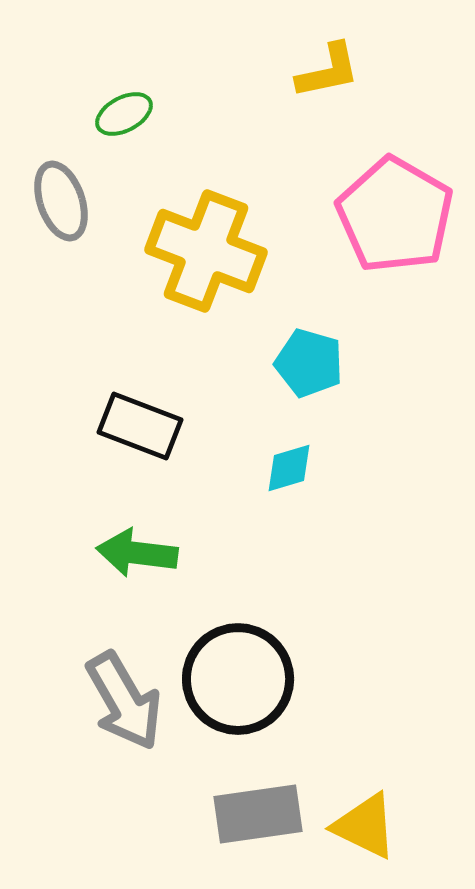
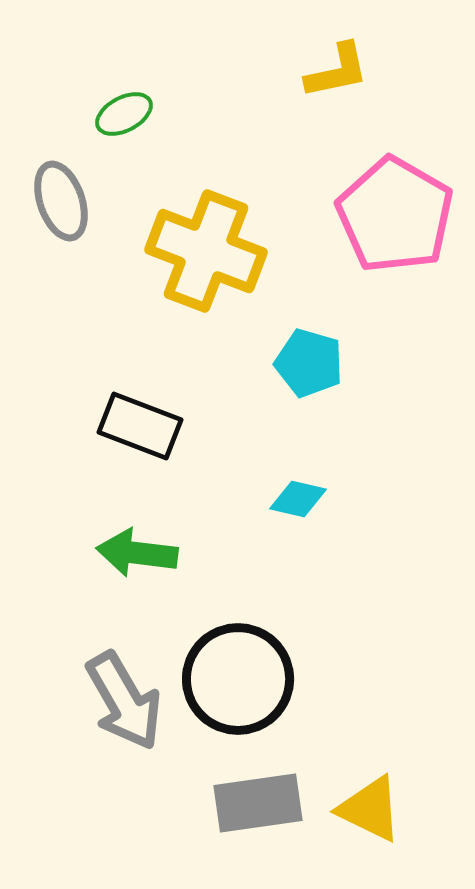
yellow L-shape: moved 9 px right
cyan diamond: moved 9 px right, 31 px down; rotated 30 degrees clockwise
gray rectangle: moved 11 px up
yellow triangle: moved 5 px right, 17 px up
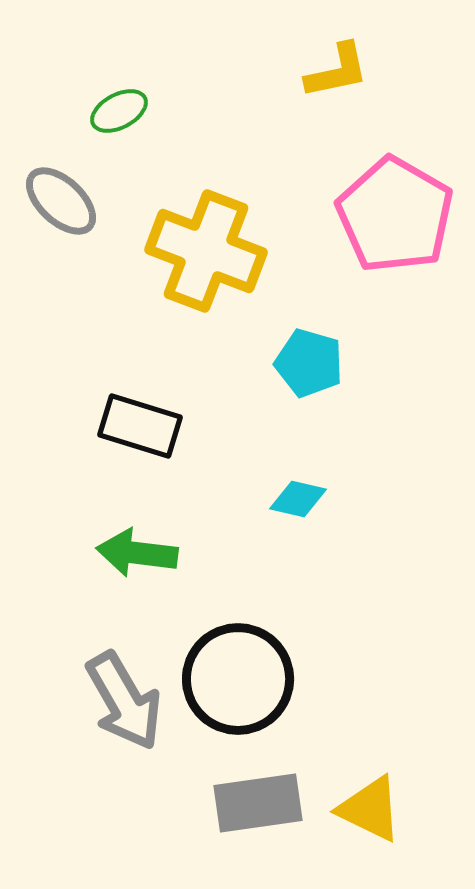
green ellipse: moved 5 px left, 3 px up
gray ellipse: rotated 28 degrees counterclockwise
black rectangle: rotated 4 degrees counterclockwise
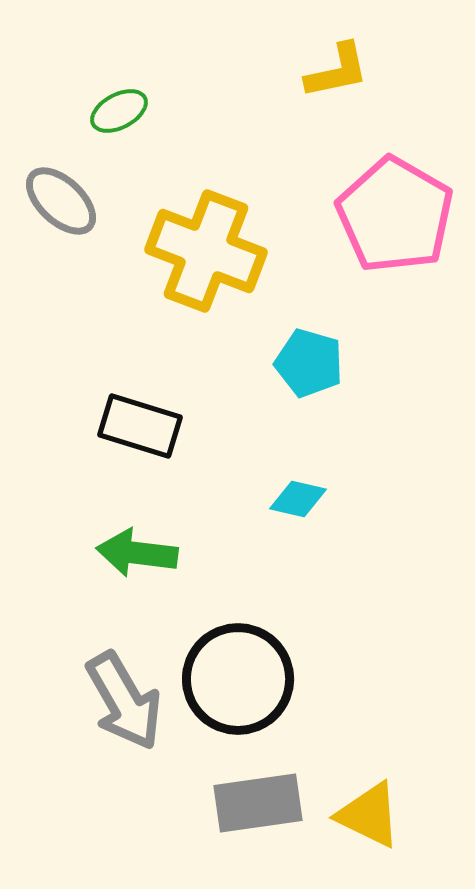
yellow triangle: moved 1 px left, 6 px down
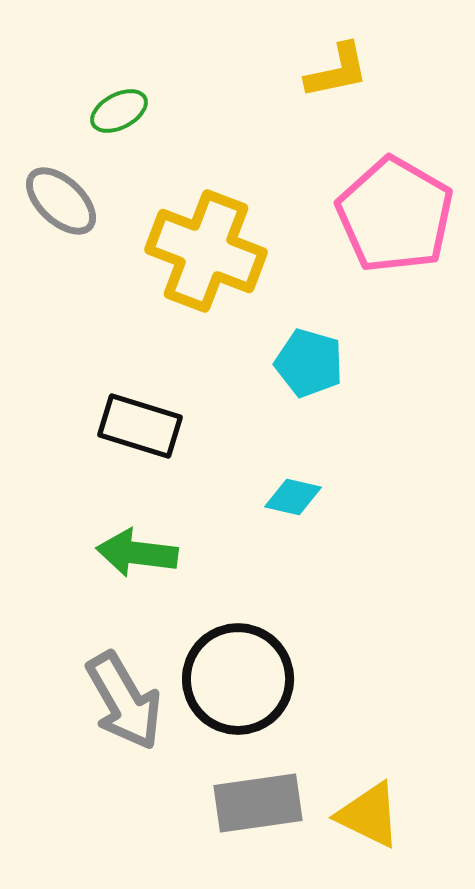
cyan diamond: moved 5 px left, 2 px up
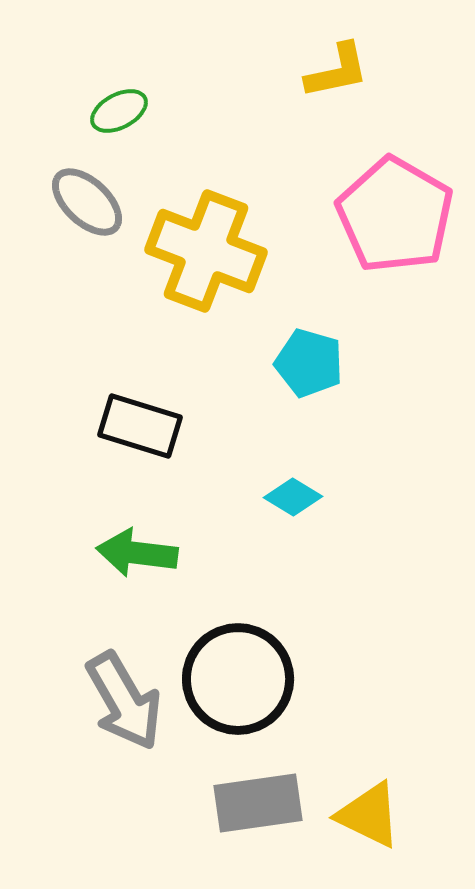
gray ellipse: moved 26 px right, 1 px down
cyan diamond: rotated 18 degrees clockwise
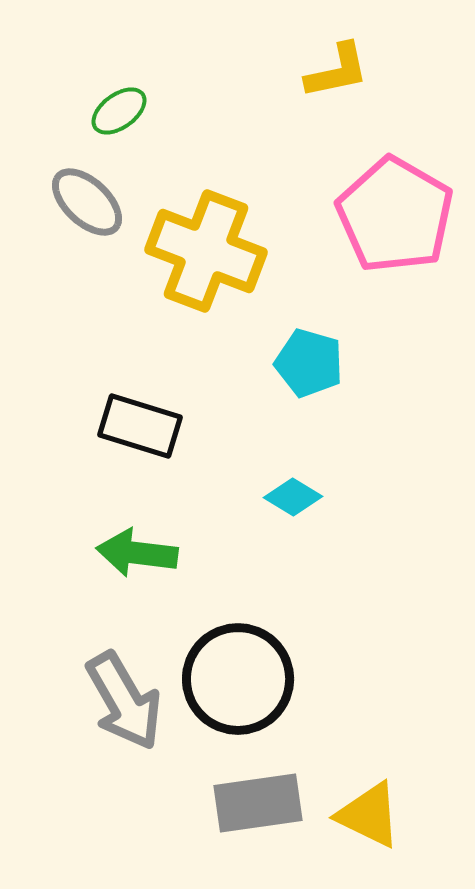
green ellipse: rotated 8 degrees counterclockwise
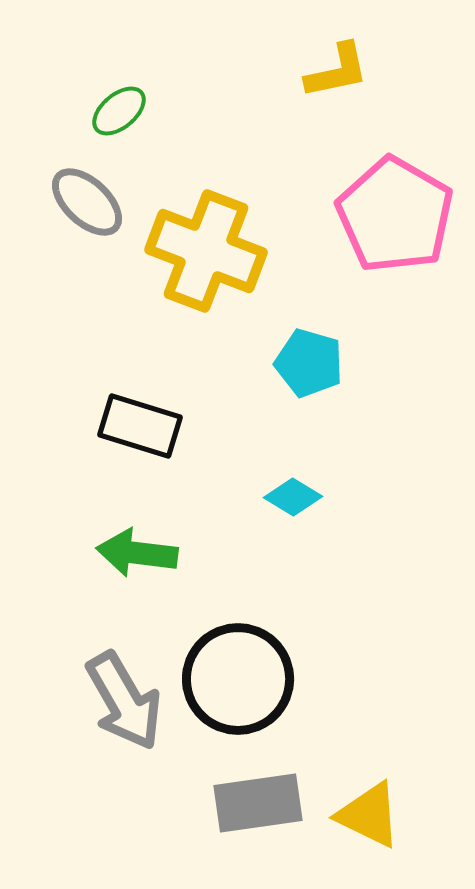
green ellipse: rotated 4 degrees counterclockwise
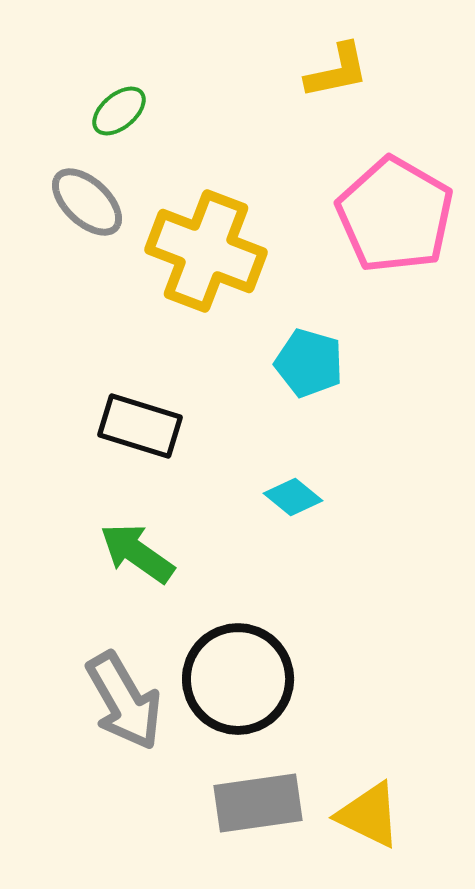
cyan diamond: rotated 8 degrees clockwise
green arrow: rotated 28 degrees clockwise
